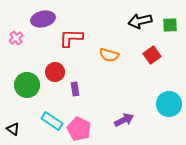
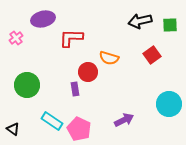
orange semicircle: moved 3 px down
red circle: moved 33 px right
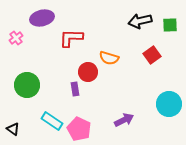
purple ellipse: moved 1 px left, 1 px up
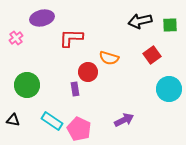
cyan circle: moved 15 px up
black triangle: moved 9 px up; rotated 24 degrees counterclockwise
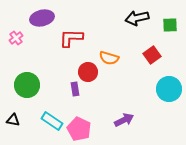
black arrow: moved 3 px left, 3 px up
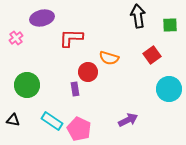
black arrow: moved 1 px right, 2 px up; rotated 95 degrees clockwise
purple arrow: moved 4 px right
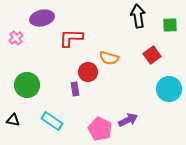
pink pentagon: moved 21 px right
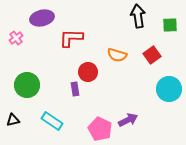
orange semicircle: moved 8 px right, 3 px up
black triangle: rotated 24 degrees counterclockwise
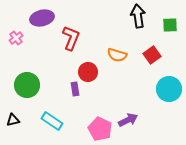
red L-shape: rotated 110 degrees clockwise
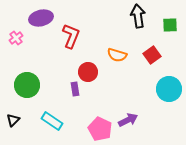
purple ellipse: moved 1 px left
red L-shape: moved 2 px up
black triangle: rotated 32 degrees counterclockwise
